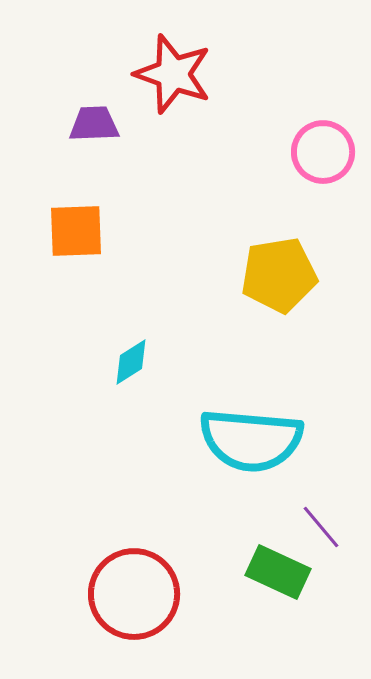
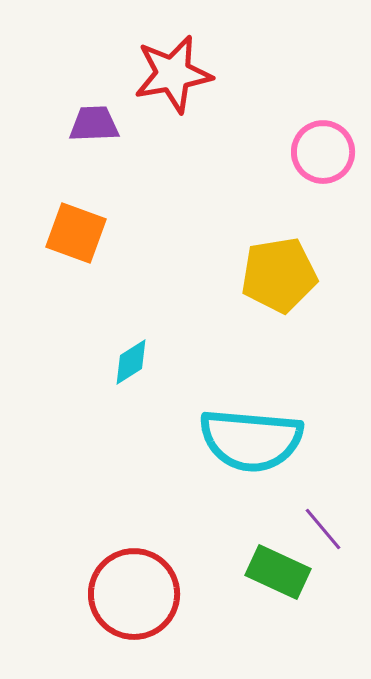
red star: rotated 30 degrees counterclockwise
orange square: moved 2 px down; rotated 22 degrees clockwise
purple line: moved 2 px right, 2 px down
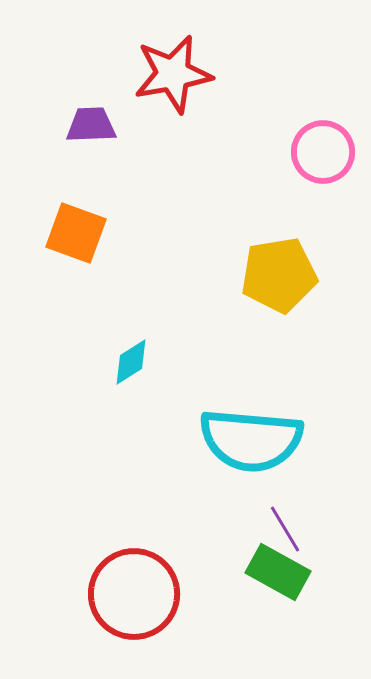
purple trapezoid: moved 3 px left, 1 px down
purple line: moved 38 px left; rotated 9 degrees clockwise
green rectangle: rotated 4 degrees clockwise
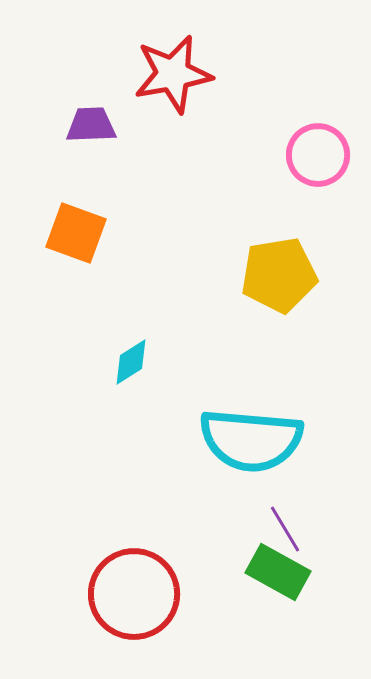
pink circle: moved 5 px left, 3 px down
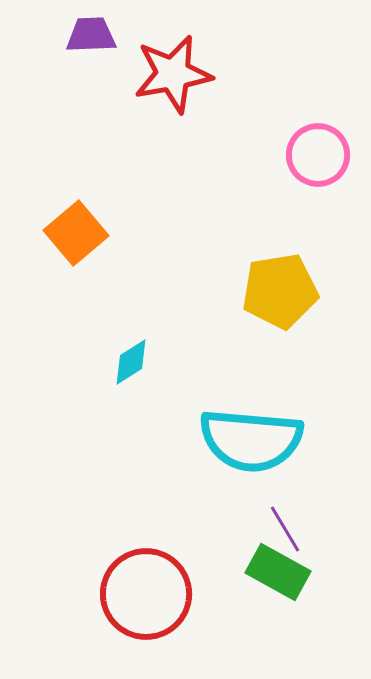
purple trapezoid: moved 90 px up
orange square: rotated 30 degrees clockwise
yellow pentagon: moved 1 px right, 16 px down
red circle: moved 12 px right
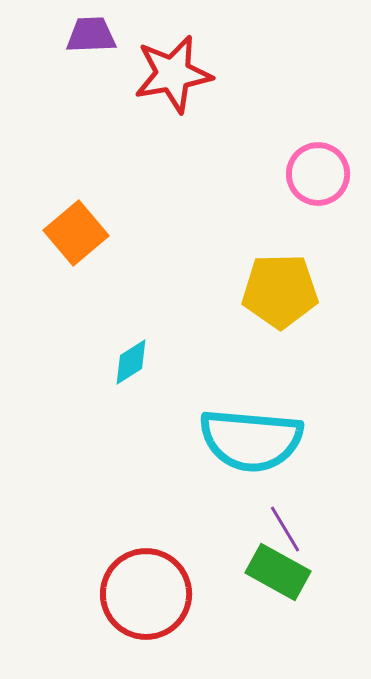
pink circle: moved 19 px down
yellow pentagon: rotated 8 degrees clockwise
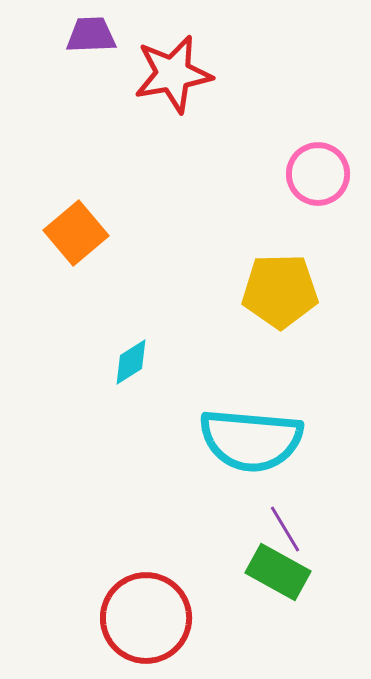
red circle: moved 24 px down
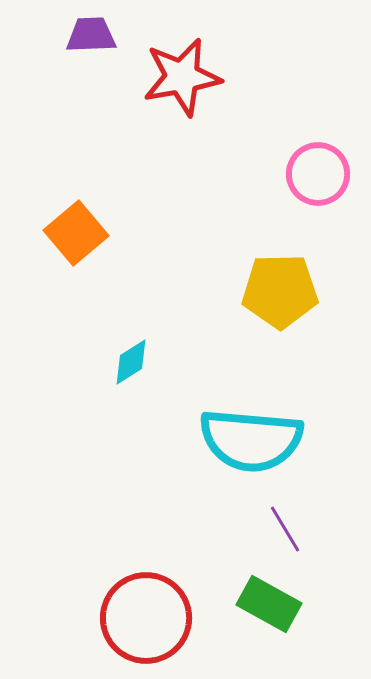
red star: moved 9 px right, 3 px down
green rectangle: moved 9 px left, 32 px down
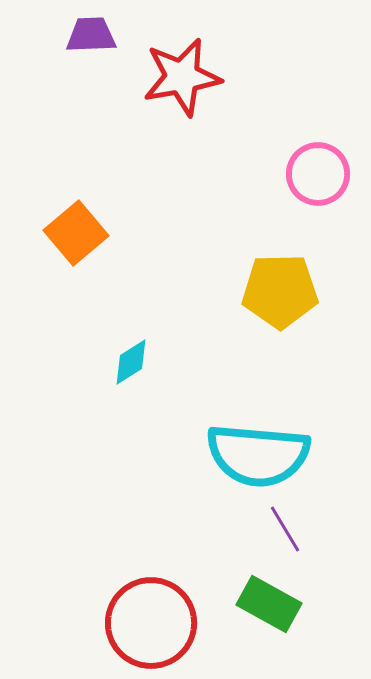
cyan semicircle: moved 7 px right, 15 px down
red circle: moved 5 px right, 5 px down
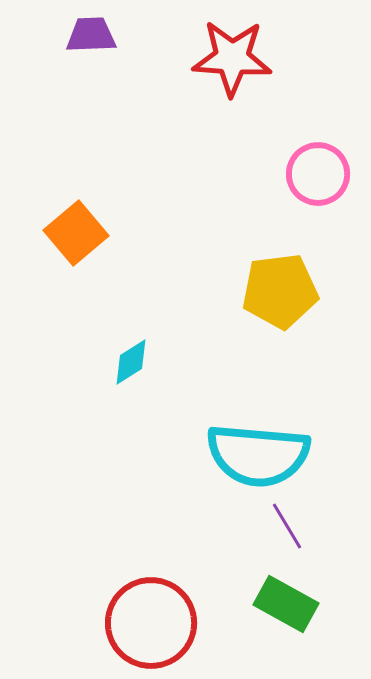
red star: moved 50 px right, 19 px up; rotated 14 degrees clockwise
yellow pentagon: rotated 6 degrees counterclockwise
purple line: moved 2 px right, 3 px up
green rectangle: moved 17 px right
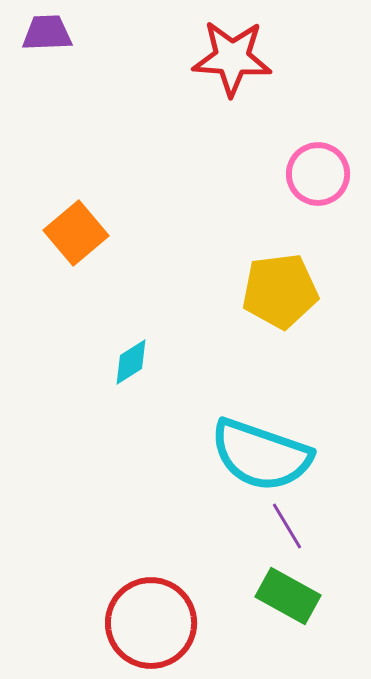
purple trapezoid: moved 44 px left, 2 px up
cyan semicircle: moved 3 px right; rotated 14 degrees clockwise
green rectangle: moved 2 px right, 8 px up
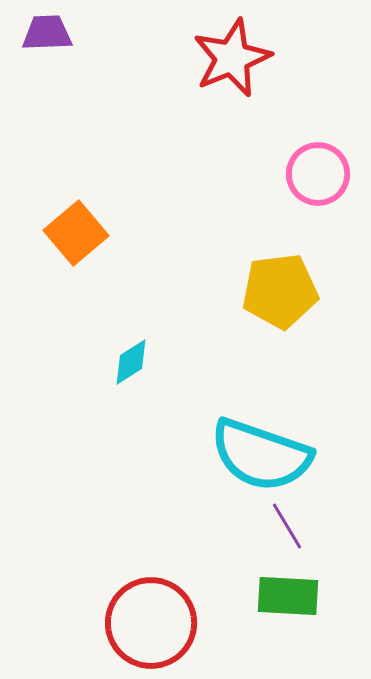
red star: rotated 26 degrees counterclockwise
green rectangle: rotated 26 degrees counterclockwise
